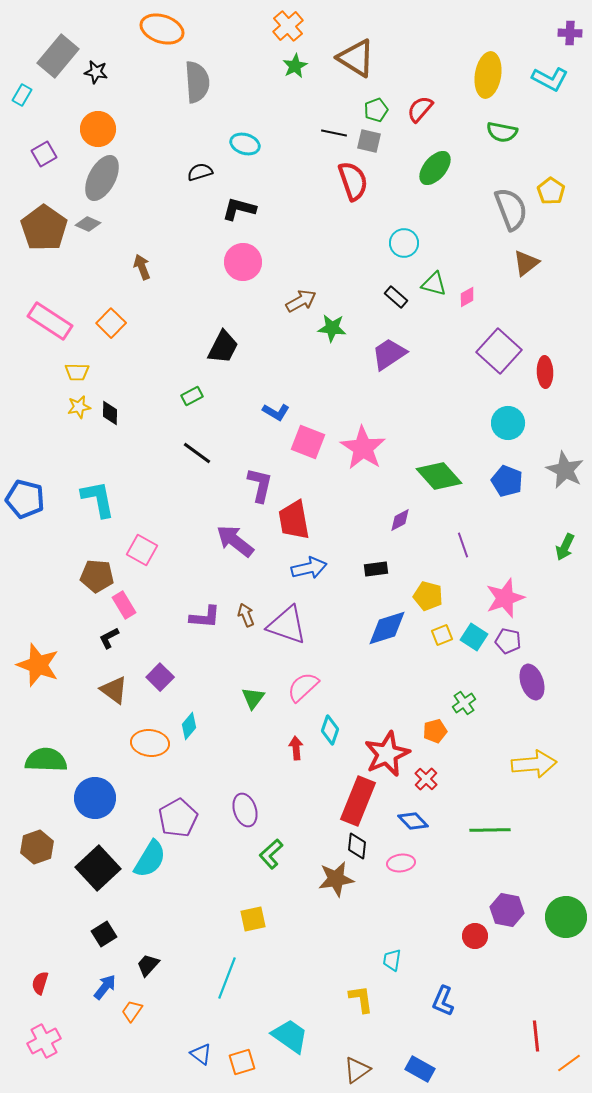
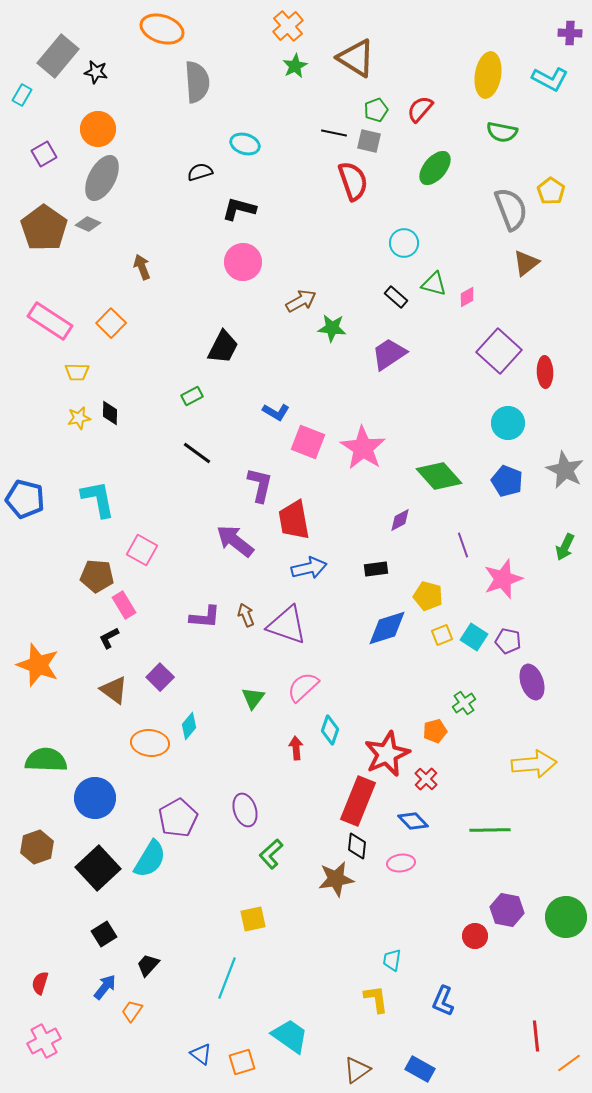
yellow star at (79, 407): moved 11 px down
pink star at (505, 598): moved 2 px left, 19 px up
yellow L-shape at (361, 999): moved 15 px right
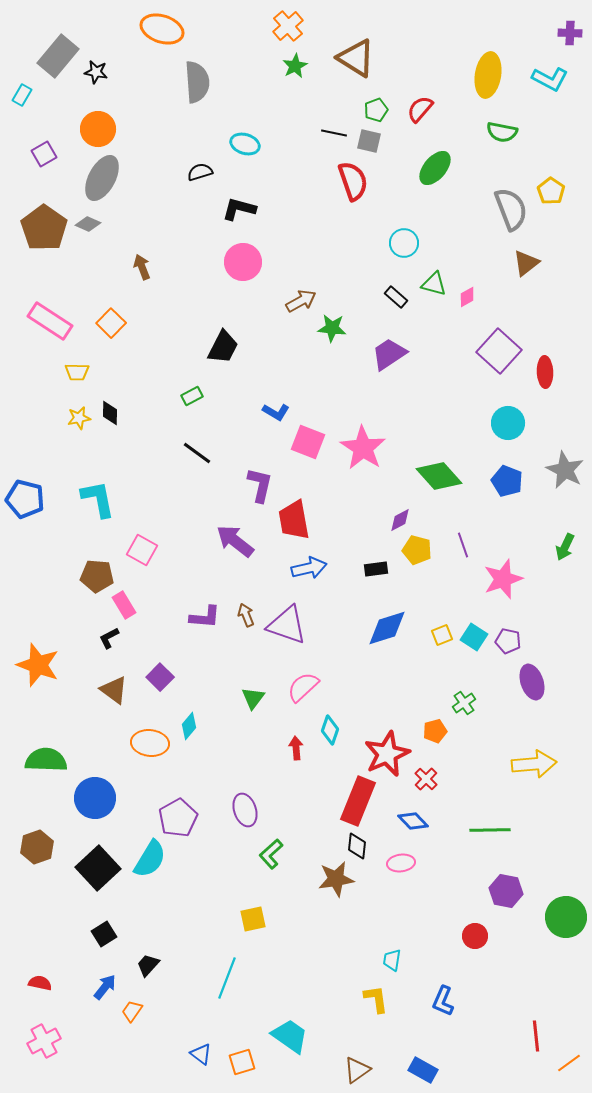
yellow pentagon at (428, 596): moved 11 px left, 46 px up
purple hexagon at (507, 910): moved 1 px left, 19 px up
red semicircle at (40, 983): rotated 85 degrees clockwise
blue rectangle at (420, 1069): moved 3 px right, 1 px down
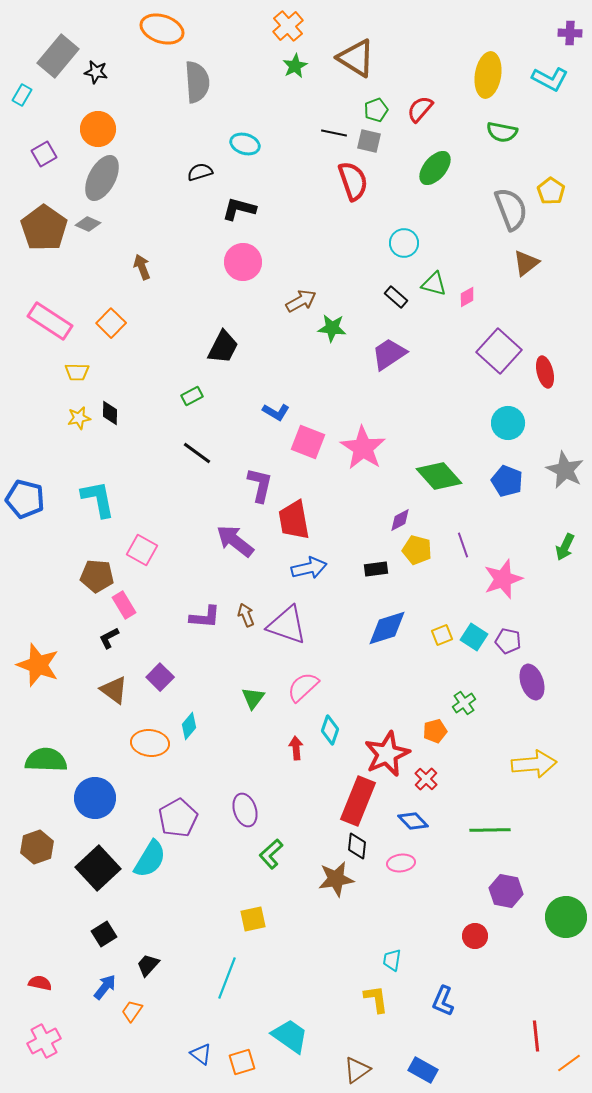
red ellipse at (545, 372): rotated 12 degrees counterclockwise
